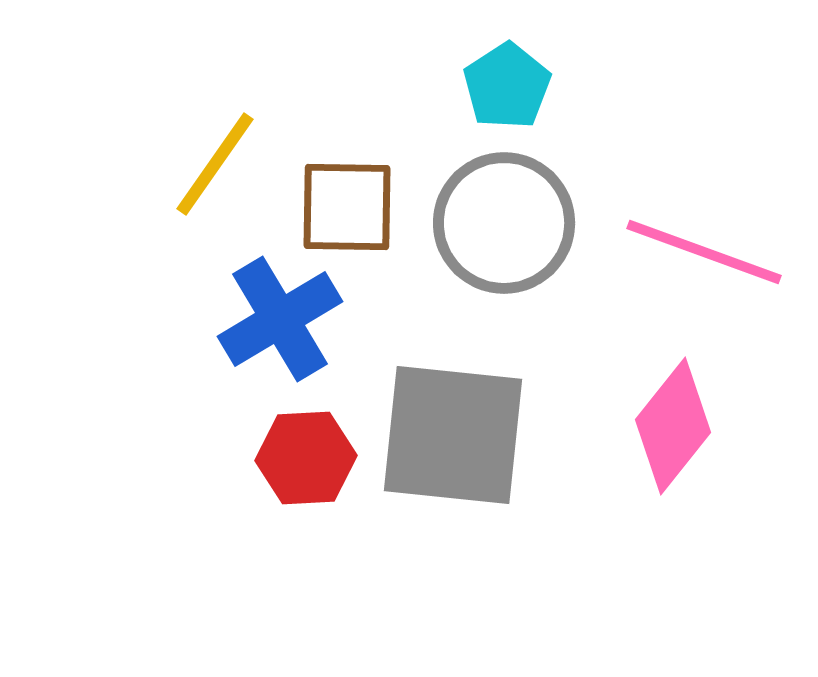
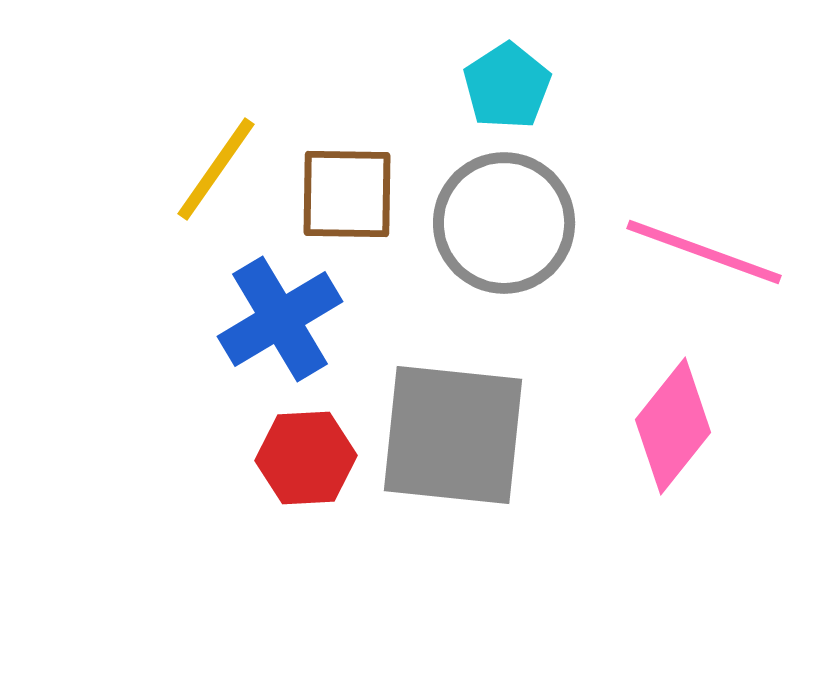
yellow line: moved 1 px right, 5 px down
brown square: moved 13 px up
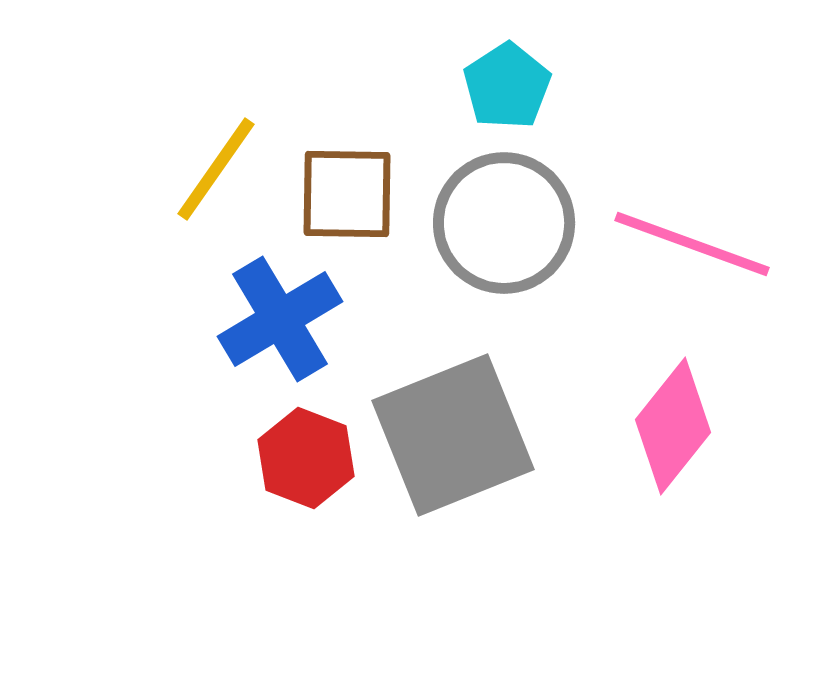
pink line: moved 12 px left, 8 px up
gray square: rotated 28 degrees counterclockwise
red hexagon: rotated 24 degrees clockwise
